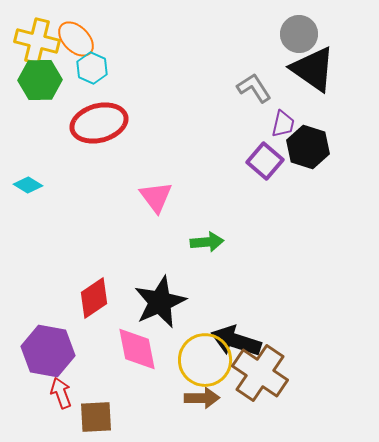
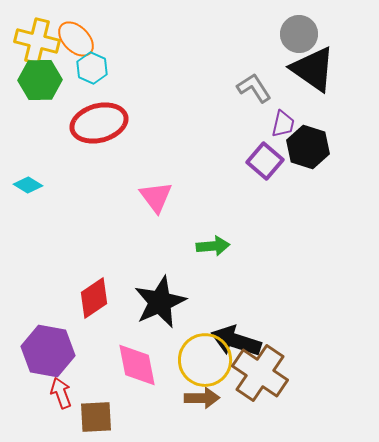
green arrow: moved 6 px right, 4 px down
pink diamond: moved 16 px down
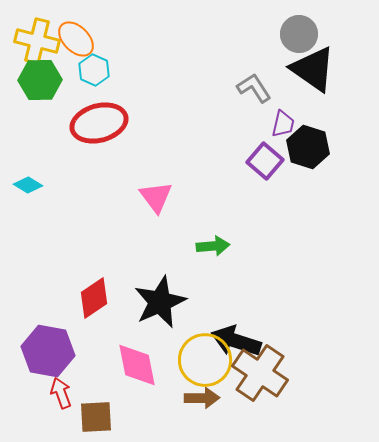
cyan hexagon: moved 2 px right, 2 px down
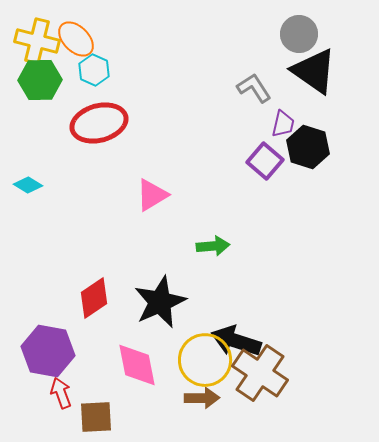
black triangle: moved 1 px right, 2 px down
pink triangle: moved 4 px left, 2 px up; rotated 36 degrees clockwise
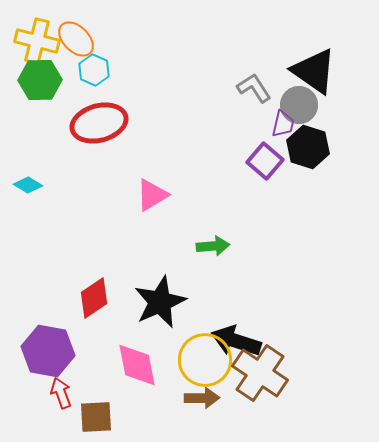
gray circle: moved 71 px down
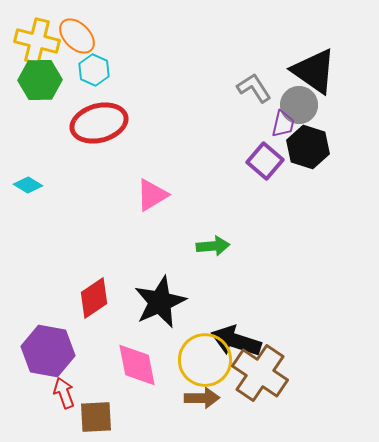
orange ellipse: moved 1 px right, 3 px up
red arrow: moved 3 px right
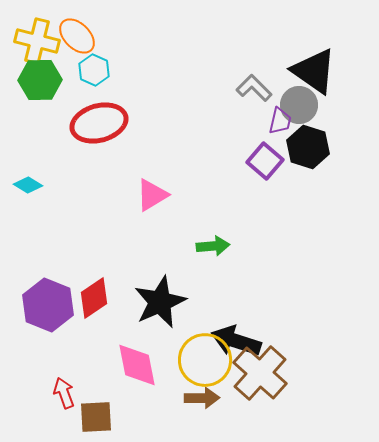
gray L-shape: rotated 12 degrees counterclockwise
purple trapezoid: moved 3 px left, 3 px up
purple hexagon: moved 46 px up; rotated 12 degrees clockwise
brown cross: rotated 8 degrees clockwise
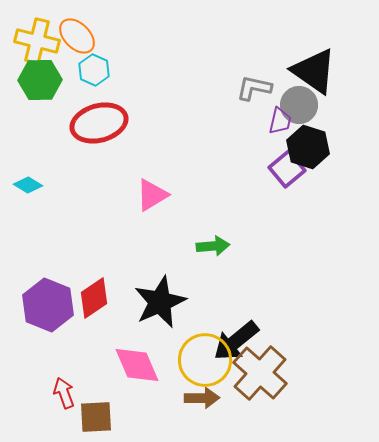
gray L-shape: rotated 33 degrees counterclockwise
purple square: moved 22 px right, 8 px down; rotated 9 degrees clockwise
black arrow: rotated 57 degrees counterclockwise
pink diamond: rotated 12 degrees counterclockwise
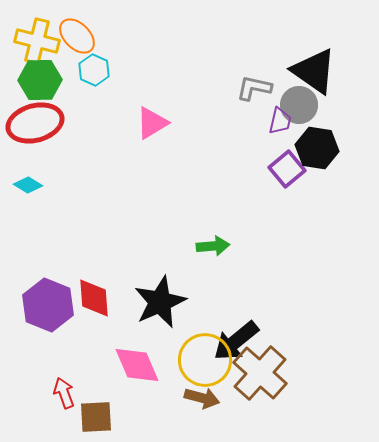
red ellipse: moved 64 px left
black hexagon: moved 9 px right, 1 px down; rotated 9 degrees counterclockwise
pink triangle: moved 72 px up
red diamond: rotated 60 degrees counterclockwise
brown arrow: rotated 16 degrees clockwise
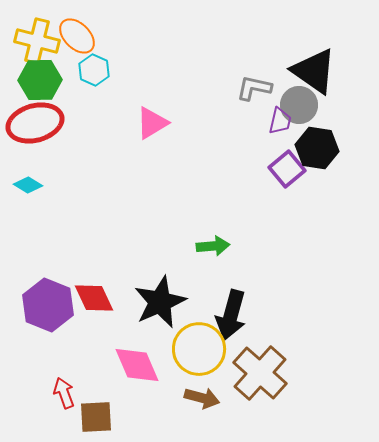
red diamond: rotated 21 degrees counterclockwise
black arrow: moved 5 px left, 26 px up; rotated 36 degrees counterclockwise
yellow circle: moved 6 px left, 11 px up
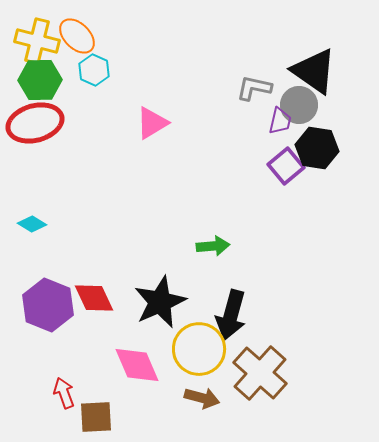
purple square: moved 1 px left, 3 px up
cyan diamond: moved 4 px right, 39 px down
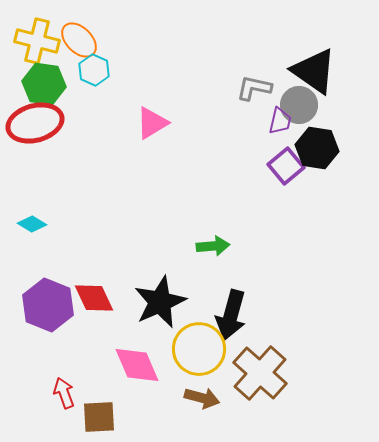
orange ellipse: moved 2 px right, 4 px down
green hexagon: moved 4 px right, 4 px down; rotated 9 degrees clockwise
brown square: moved 3 px right
